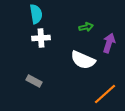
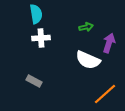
white semicircle: moved 5 px right
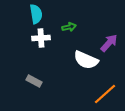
green arrow: moved 17 px left
purple arrow: rotated 24 degrees clockwise
white semicircle: moved 2 px left
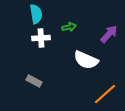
purple arrow: moved 9 px up
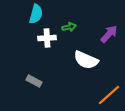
cyan semicircle: rotated 24 degrees clockwise
white cross: moved 6 px right
orange line: moved 4 px right, 1 px down
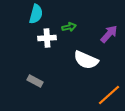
gray rectangle: moved 1 px right
